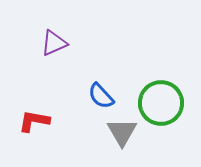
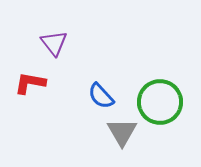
purple triangle: rotated 44 degrees counterclockwise
green circle: moved 1 px left, 1 px up
red L-shape: moved 4 px left, 38 px up
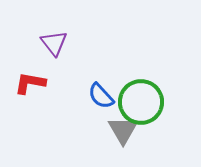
green circle: moved 19 px left
gray triangle: moved 1 px right, 2 px up
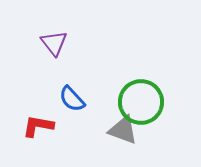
red L-shape: moved 8 px right, 43 px down
blue semicircle: moved 29 px left, 3 px down
gray triangle: rotated 40 degrees counterclockwise
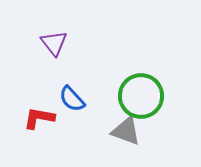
green circle: moved 6 px up
red L-shape: moved 1 px right, 8 px up
gray triangle: moved 3 px right, 1 px down
